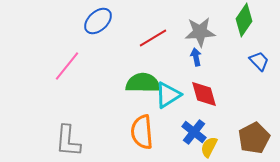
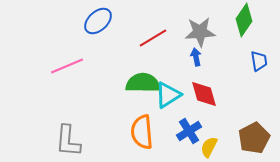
blue trapezoid: rotated 35 degrees clockwise
pink line: rotated 28 degrees clockwise
blue cross: moved 5 px left, 1 px up; rotated 20 degrees clockwise
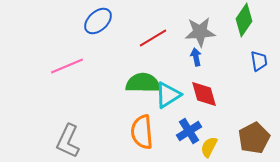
gray L-shape: rotated 20 degrees clockwise
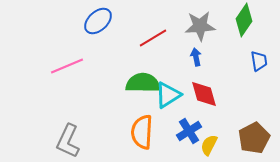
gray star: moved 6 px up
orange semicircle: rotated 8 degrees clockwise
yellow semicircle: moved 2 px up
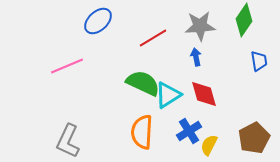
green semicircle: rotated 24 degrees clockwise
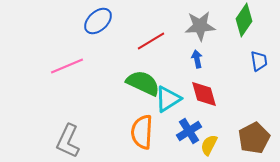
red line: moved 2 px left, 3 px down
blue arrow: moved 1 px right, 2 px down
cyan triangle: moved 4 px down
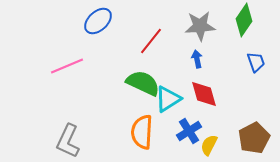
red line: rotated 20 degrees counterclockwise
blue trapezoid: moved 3 px left, 1 px down; rotated 10 degrees counterclockwise
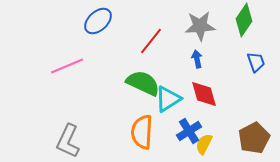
yellow semicircle: moved 5 px left, 1 px up
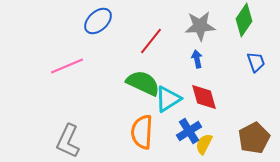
red diamond: moved 3 px down
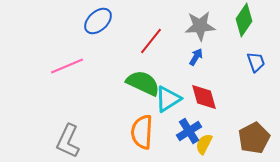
blue arrow: moved 1 px left, 2 px up; rotated 42 degrees clockwise
